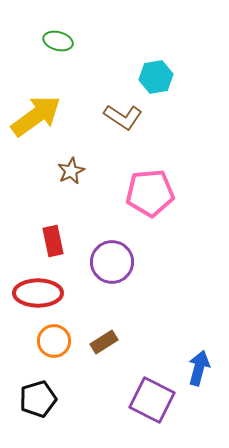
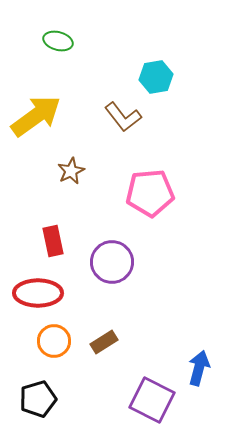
brown L-shape: rotated 18 degrees clockwise
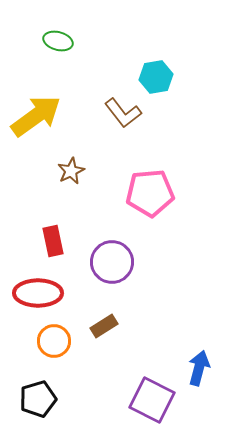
brown L-shape: moved 4 px up
brown rectangle: moved 16 px up
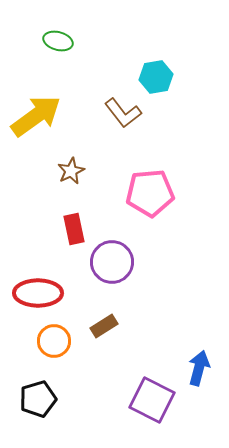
red rectangle: moved 21 px right, 12 px up
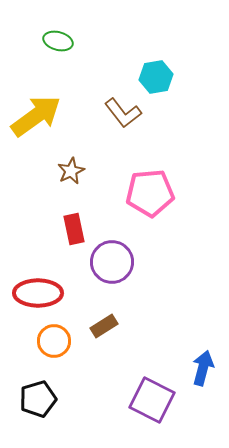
blue arrow: moved 4 px right
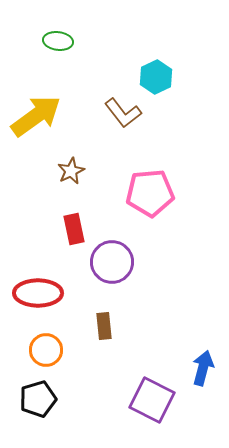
green ellipse: rotated 8 degrees counterclockwise
cyan hexagon: rotated 16 degrees counterclockwise
brown rectangle: rotated 64 degrees counterclockwise
orange circle: moved 8 px left, 9 px down
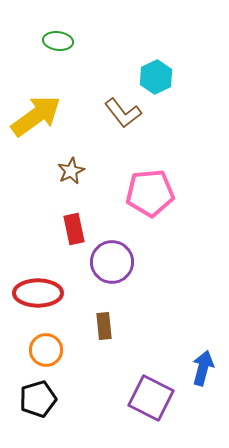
purple square: moved 1 px left, 2 px up
